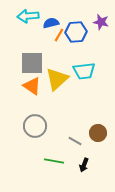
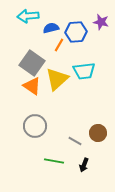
blue semicircle: moved 5 px down
orange line: moved 10 px down
gray square: rotated 35 degrees clockwise
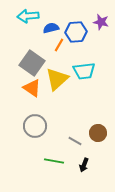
orange triangle: moved 2 px down
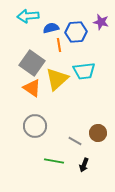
orange line: rotated 40 degrees counterclockwise
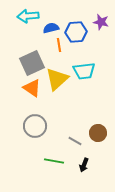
gray square: rotated 30 degrees clockwise
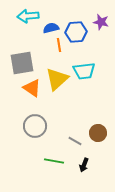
gray square: moved 10 px left; rotated 15 degrees clockwise
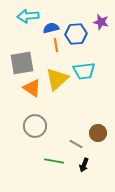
blue hexagon: moved 2 px down
orange line: moved 3 px left
gray line: moved 1 px right, 3 px down
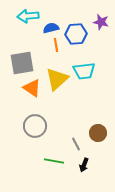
gray line: rotated 32 degrees clockwise
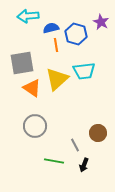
purple star: rotated 14 degrees clockwise
blue hexagon: rotated 20 degrees clockwise
gray line: moved 1 px left, 1 px down
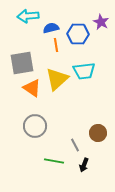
blue hexagon: moved 2 px right; rotated 15 degrees counterclockwise
